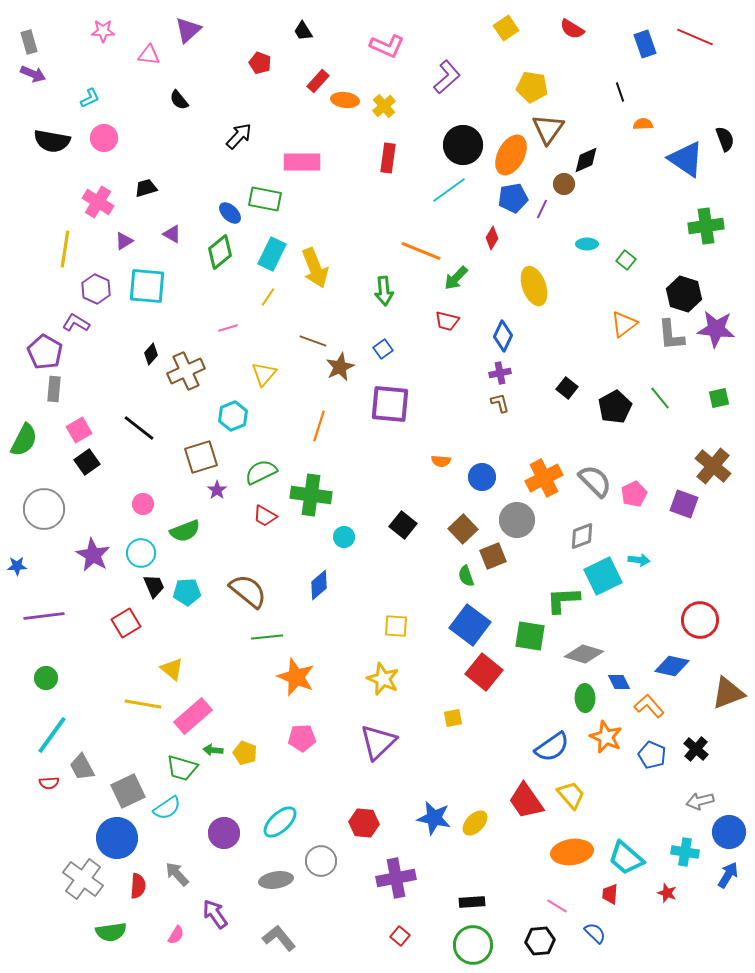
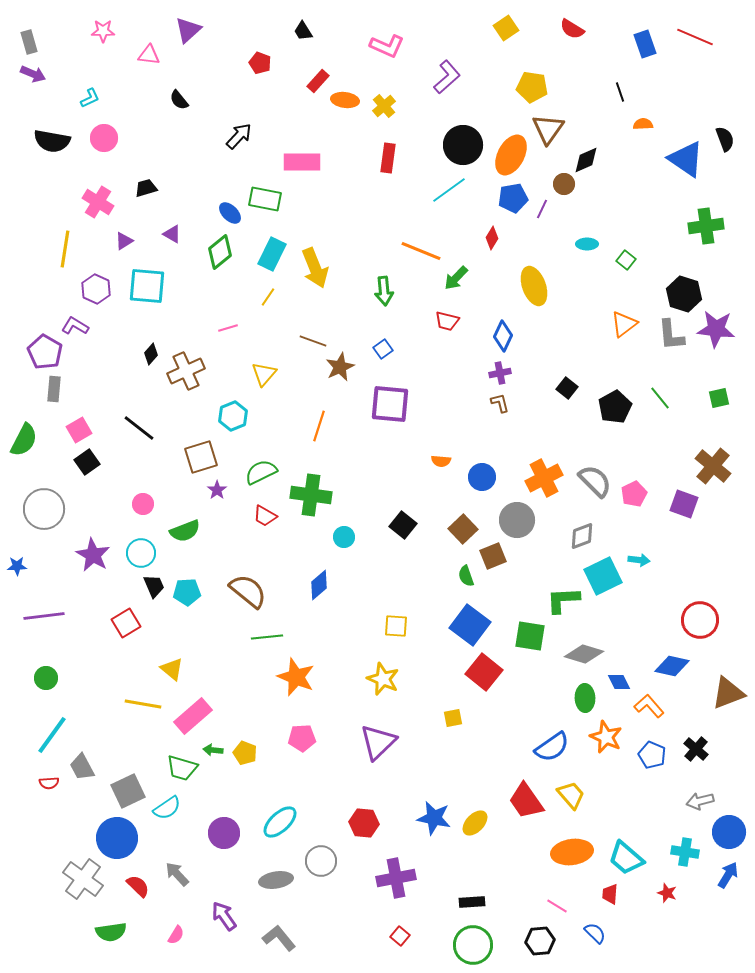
purple L-shape at (76, 323): moved 1 px left, 3 px down
red semicircle at (138, 886): rotated 50 degrees counterclockwise
purple arrow at (215, 914): moved 9 px right, 2 px down
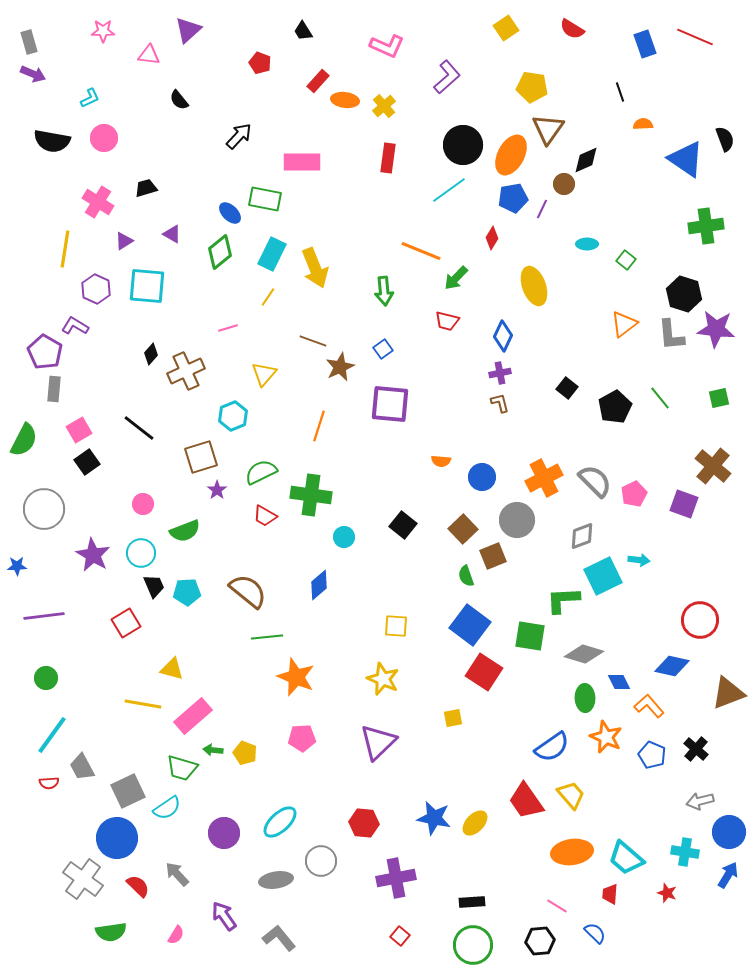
yellow triangle at (172, 669): rotated 25 degrees counterclockwise
red square at (484, 672): rotated 6 degrees counterclockwise
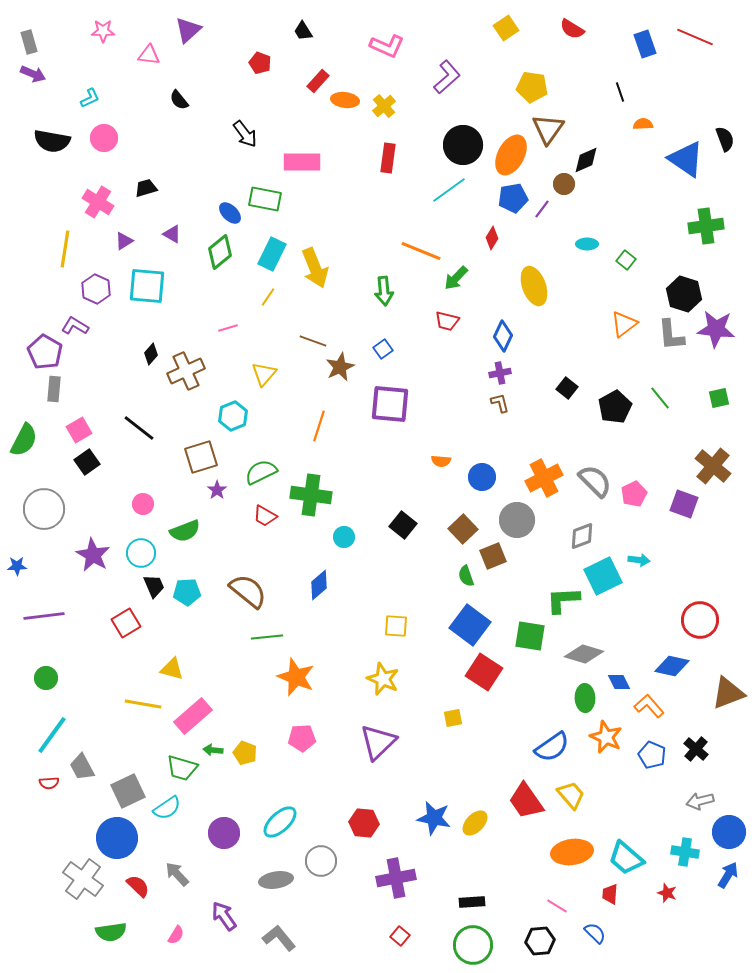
black arrow at (239, 136): moved 6 px right, 2 px up; rotated 100 degrees clockwise
purple line at (542, 209): rotated 12 degrees clockwise
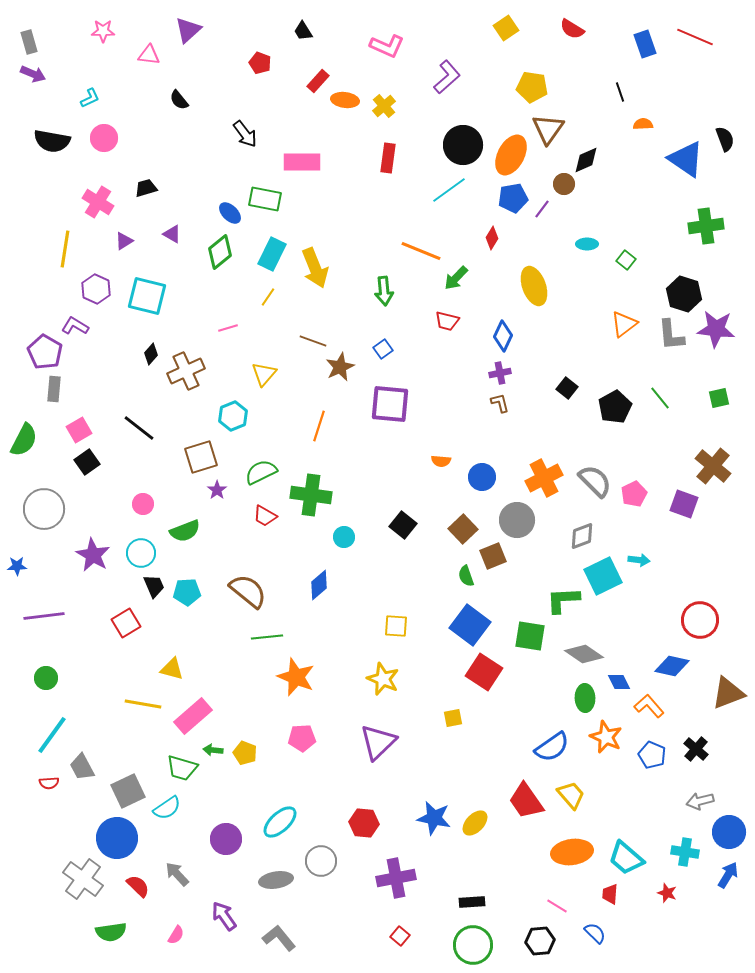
cyan square at (147, 286): moved 10 px down; rotated 9 degrees clockwise
gray diamond at (584, 654): rotated 18 degrees clockwise
purple circle at (224, 833): moved 2 px right, 6 px down
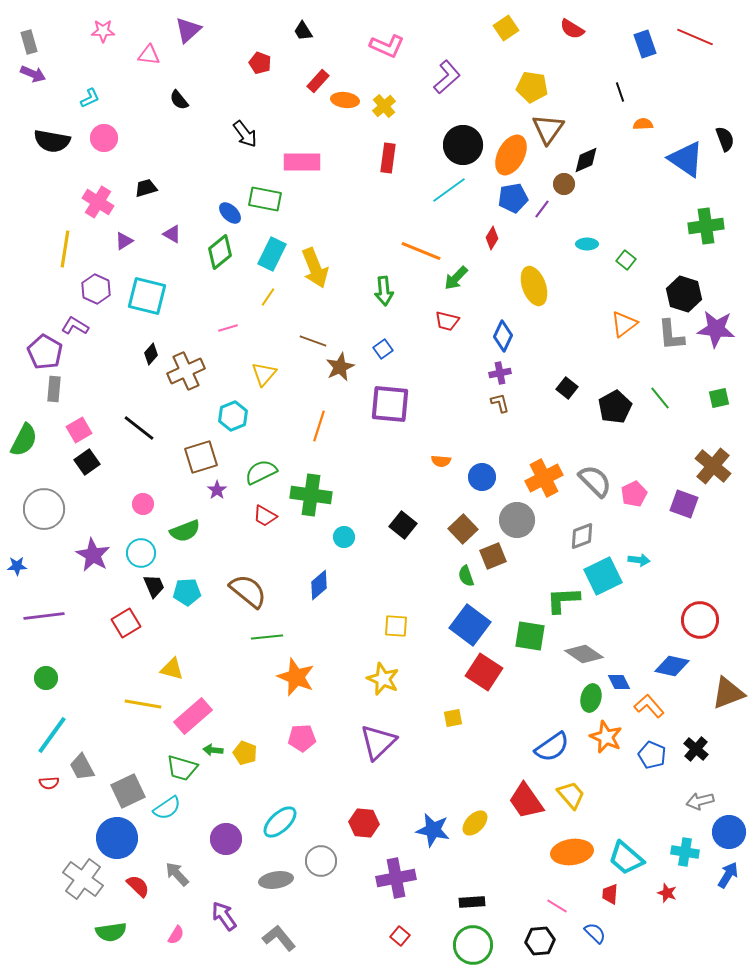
green ellipse at (585, 698): moved 6 px right; rotated 16 degrees clockwise
blue star at (434, 818): moved 1 px left, 12 px down
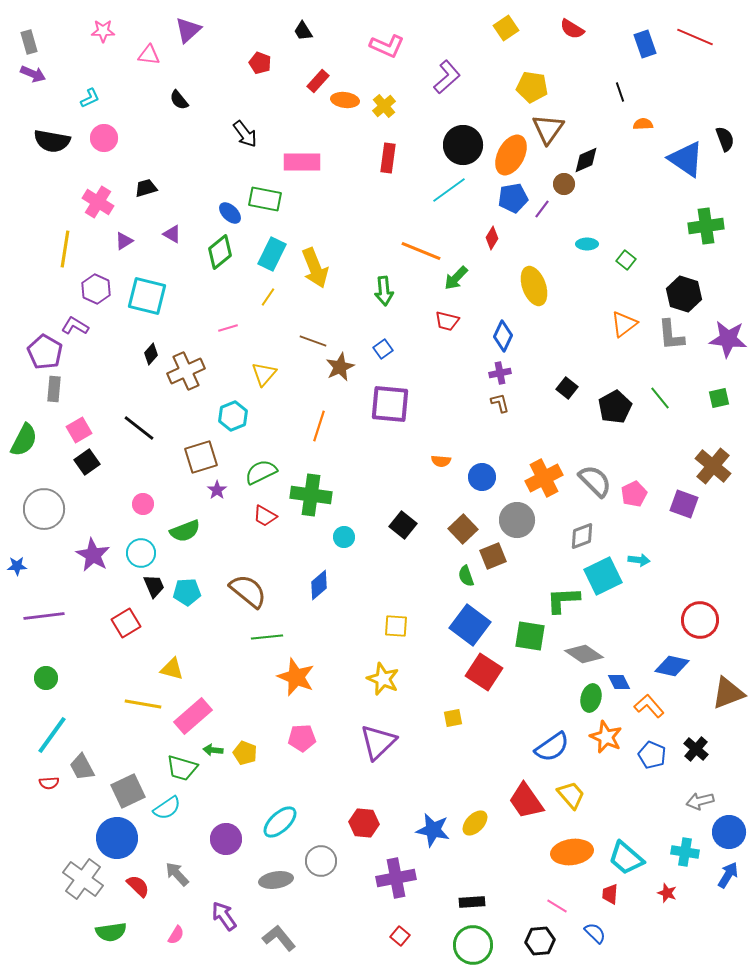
purple star at (716, 329): moved 12 px right, 10 px down
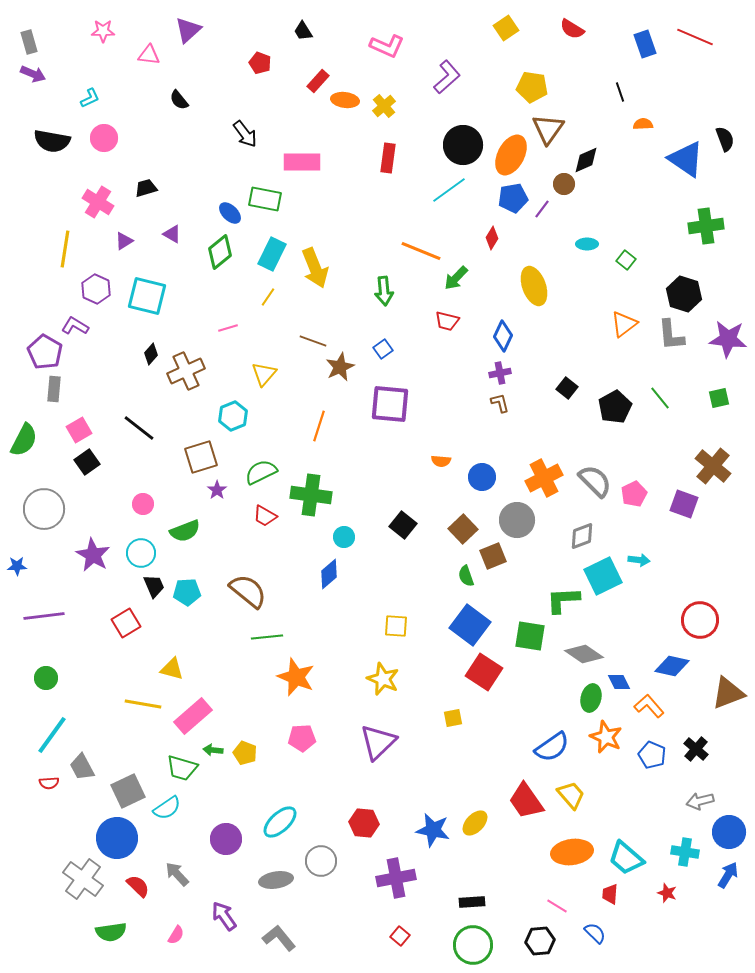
blue diamond at (319, 585): moved 10 px right, 11 px up
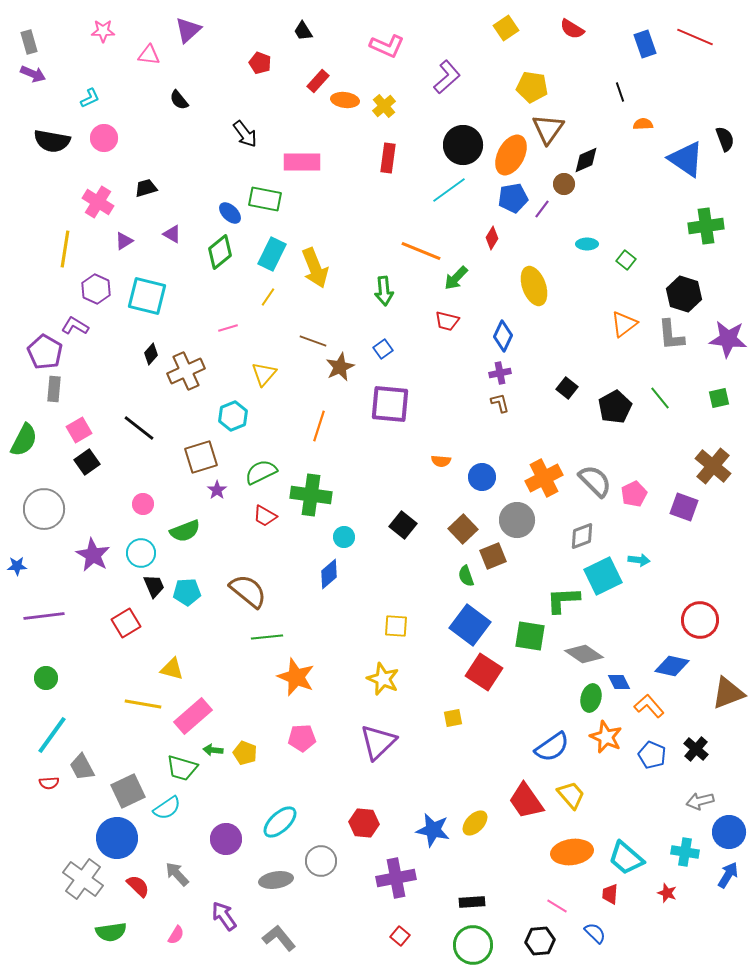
purple square at (684, 504): moved 3 px down
